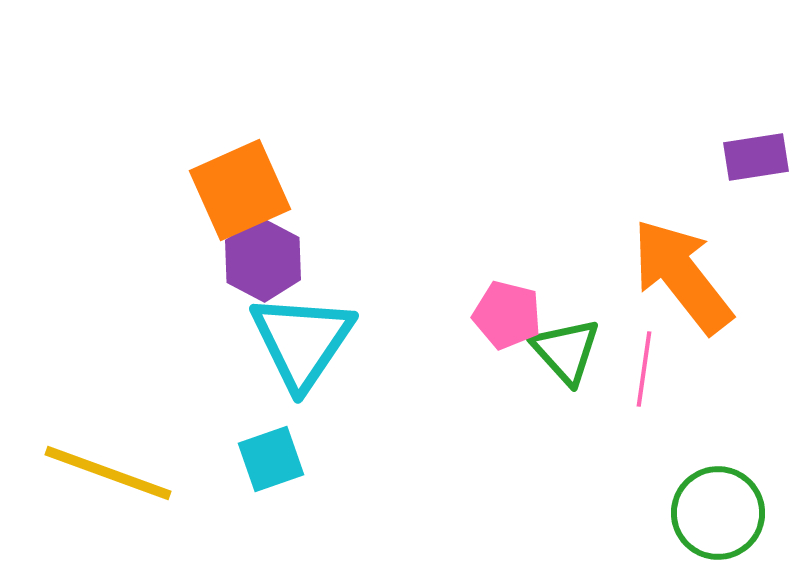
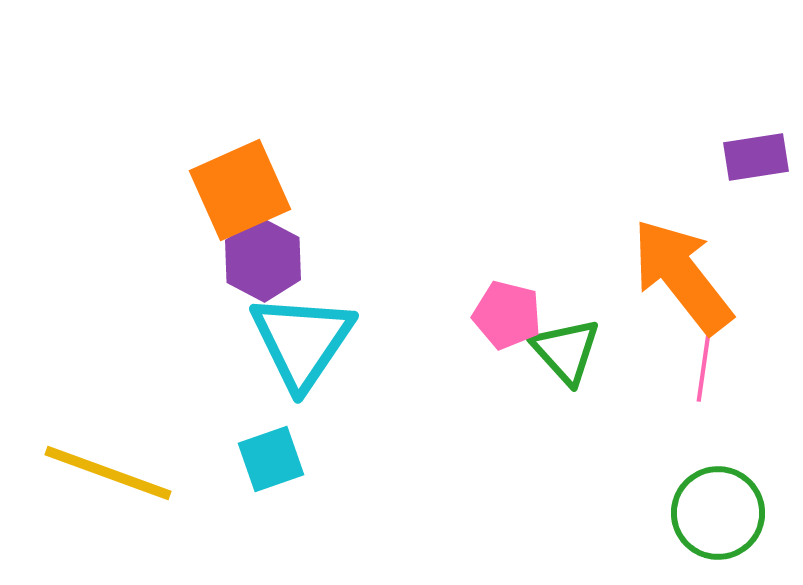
pink line: moved 60 px right, 5 px up
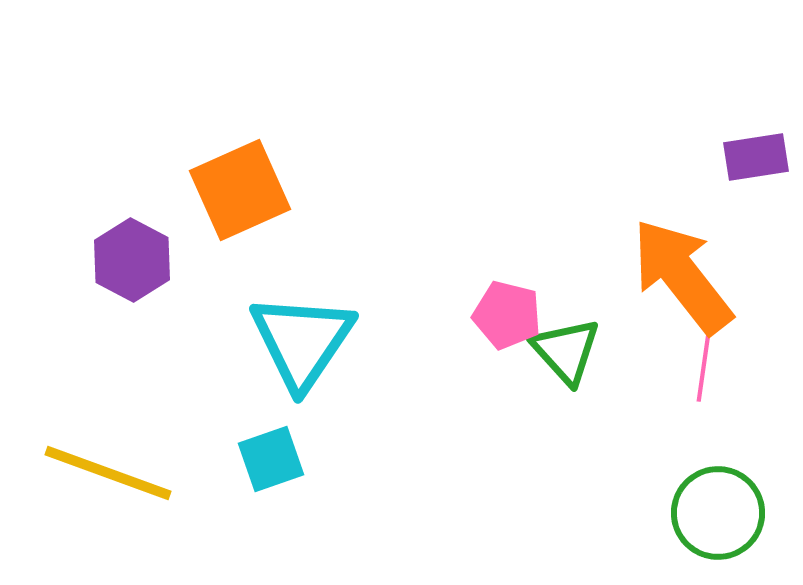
purple hexagon: moved 131 px left
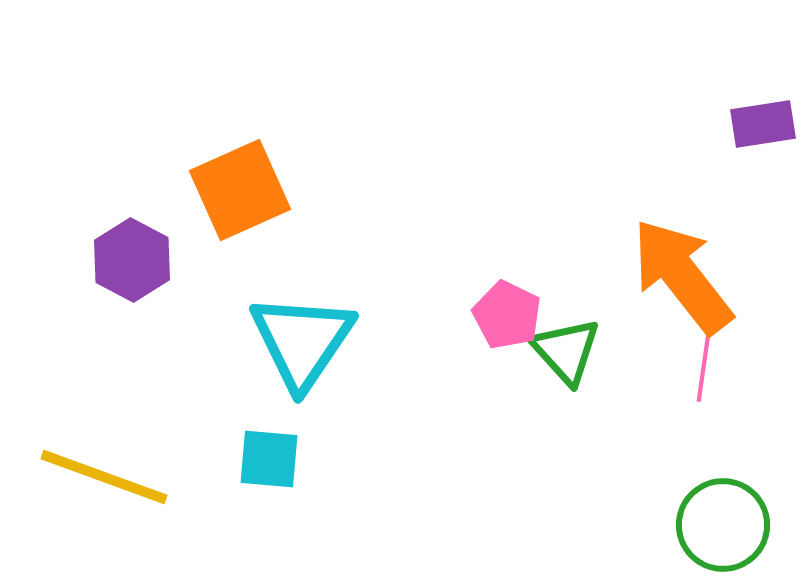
purple rectangle: moved 7 px right, 33 px up
pink pentagon: rotated 12 degrees clockwise
cyan square: moved 2 px left; rotated 24 degrees clockwise
yellow line: moved 4 px left, 4 px down
green circle: moved 5 px right, 12 px down
